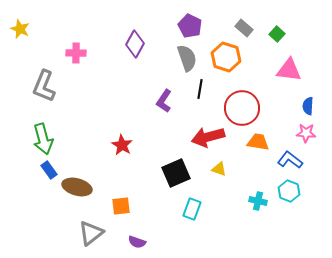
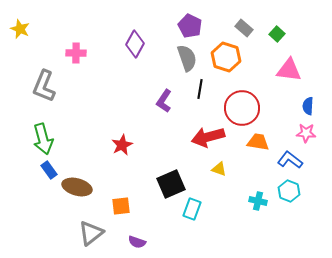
red star: rotated 15 degrees clockwise
black square: moved 5 px left, 11 px down
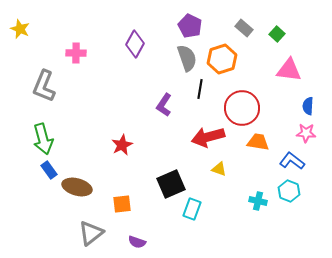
orange hexagon: moved 4 px left, 2 px down; rotated 24 degrees clockwise
purple L-shape: moved 4 px down
blue L-shape: moved 2 px right, 1 px down
orange square: moved 1 px right, 2 px up
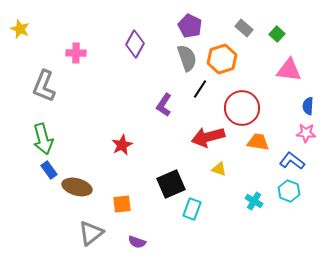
black line: rotated 24 degrees clockwise
cyan cross: moved 4 px left; rotated 18 degrees clockwise
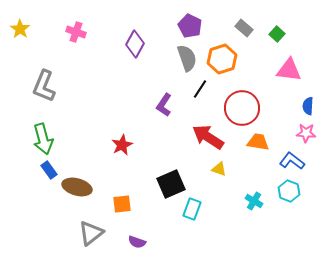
yellow star: rotated 12 degrees clockwise
pink cross: moved 21 px up; rotated 18 degrees clockwise
red arrow: rotated 48 degrees clockwise
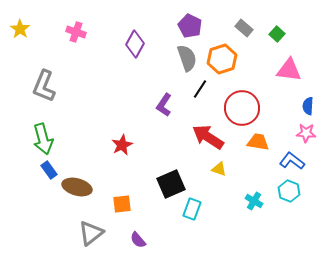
purple semicircle: moved 1 px right, 2 px up; rotated 30 degrees clockwise
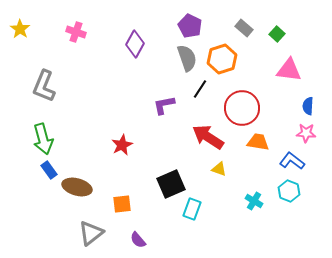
purple L-shape: rotated 45 degrees clockwise
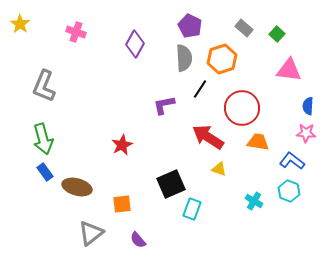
yellow star: moved 5 px up
gray semicircle: moved 3 px left; rotated 16 degrees clockwise
blue rectangle: moved 4 px left, 2 px down
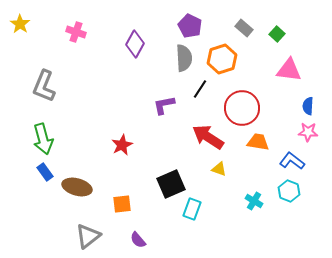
pink star: moved 2 px right, 1 px up
gray triangle: moved 3 px left, 3 px down
